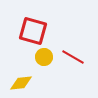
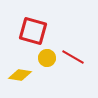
yellow circle: moved 3 px right, 1 px down
yellow diamond: moved 1 px left, 8 px up; rotated 15 degrees clockwise
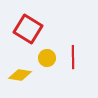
red square: moved 5 px left, 2 px up; rotated 16 degrees clockwise
red line: rotated 60 degrees clockwise
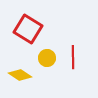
yellow diamond: rotated 25 degrees clockwise
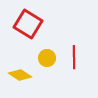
red square: moved 5 px up
red line: moved 1 px right
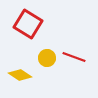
red line: rotated 70 degrees counterclockwise
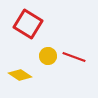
yellow circle: moved 1 px right, 2 px up
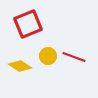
red square: rotated 36 degrees clockwise
yellow diamond: moved 9 px up
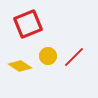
red line: rotated 65 degrees counterclockwise
